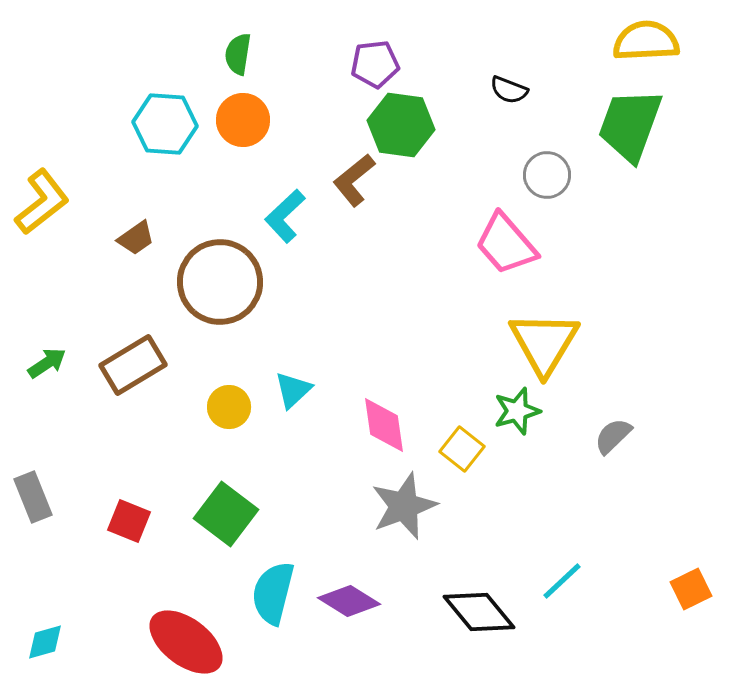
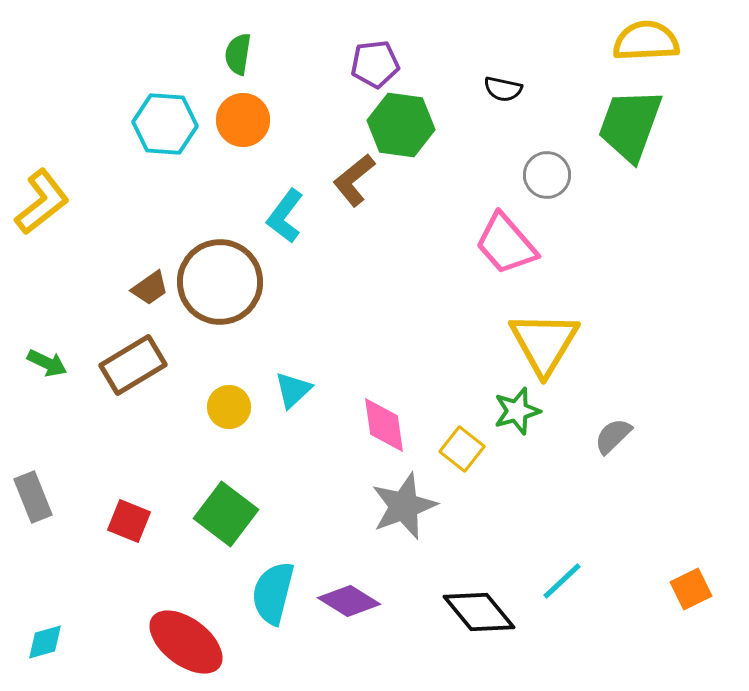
black semicircle: moved 6 px left, 1 px up; rotated 9 degrees counterclockwise
cyan L-shape: rotated 10 degrees counterclockwise
brown trapezoid: moved 14 px right, 50 px down
green arrow: rotated 60 degrees clockwise
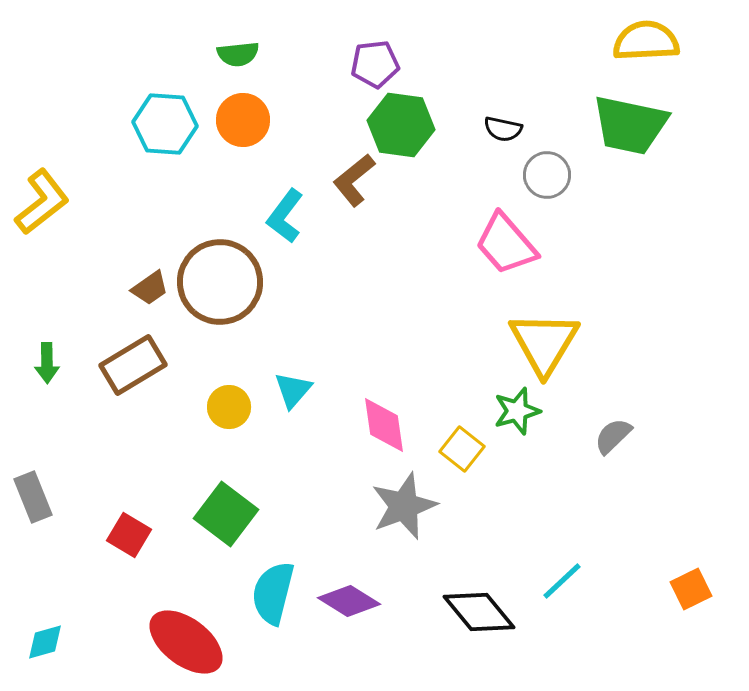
green semicircle: rotated 105 degrees counterclockwise
black semicircle: moved 40 px down
green trapezoid: rotated 98 degrees counterclockwise
green arrow: rotated 63 degrees clockwise
cyan triangle: rotated 6 degrees counterclockwise
red square: moved 14 px down; rotated 9 degrees clockwise
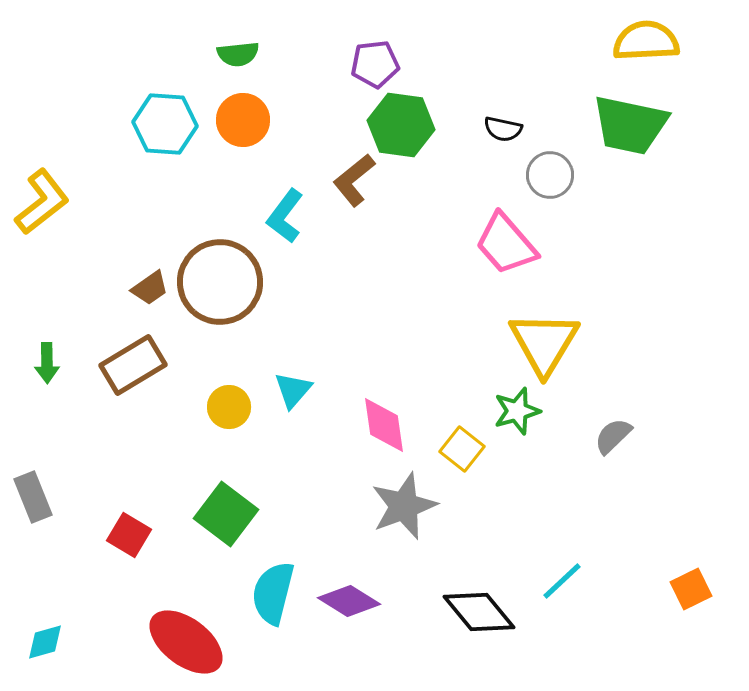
gray circle: moved 3 px right
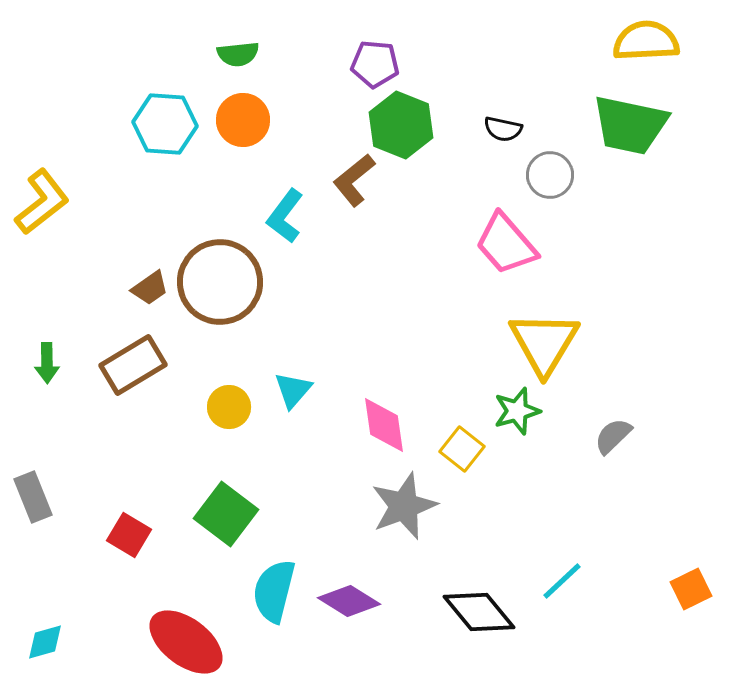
purple pentagon: rotated 12 degrees clockwise
green hexagon: rotated 14 degrees clockwise
cyan semicircle: moved 1 px right, 2 px up
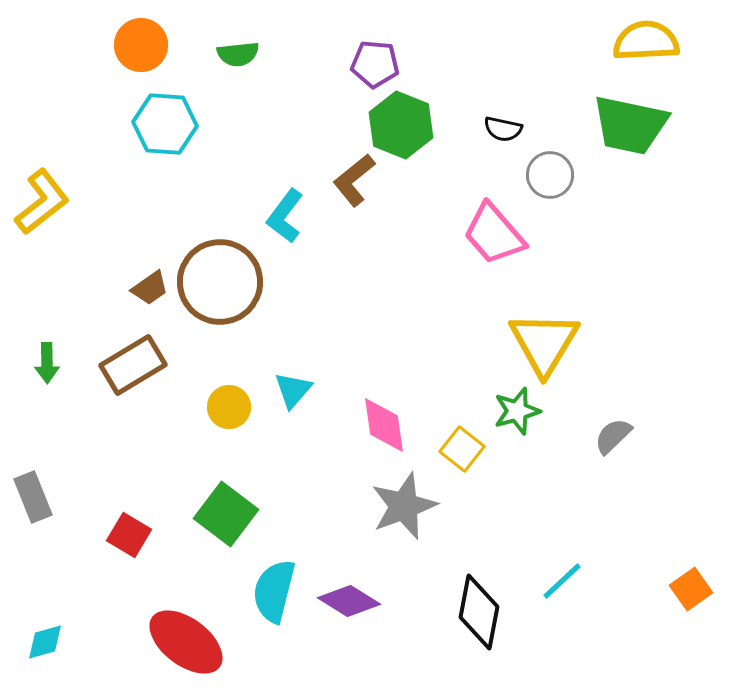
orange circle: moved 102 px left, 75 px up
pink trapezoid: moved 12 px left, 10 px up
orange square: rotated 9 degrees counterclockwise
black diamond: rotated 50 degrees clockwise
